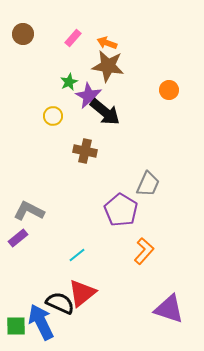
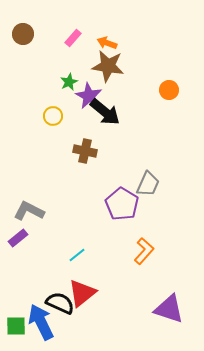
purple pentagon: moved 1 px right, 6 px up
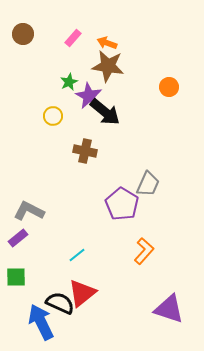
orange circle: moved 3 px up
green square: moved 49 px up
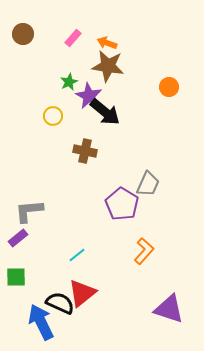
gray L-shape: rotated 32 degrees counterclockwise
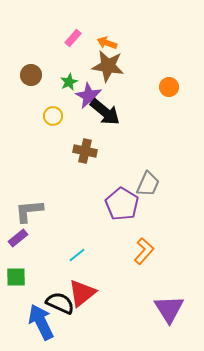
brown circle: moved 8 px right, 41 px down
purple triangle: rotated 40 degrees clockwise
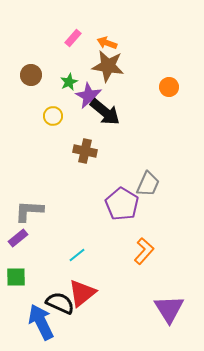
gray L-shape: rotated 8 degrees clockwise
